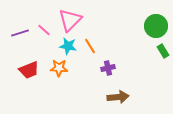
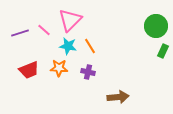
green rectangle: rotated 56 degrees clockwise
purple cross: moved 20 px left, 4 px down; rotated 24 degrees clockwise
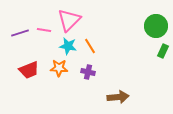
pink triangle: moved 1 px left
pink line: rotated 32 degrees counterclockwise
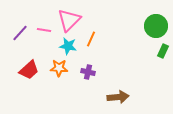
purple line: rotated 30 degrees counterclockwise
orange line: moved 1 px right, 7 px up; rotated 56 degrees clockwise
red trapezoid: rotated 20 degrees counterclockwise
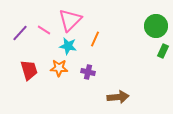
pink triangle: moved 1 px right
pink line: rotated 24 degrees clockwise
orange line: moved 4 px right
red trapezoid: rotated 65 degrees counterclockwise
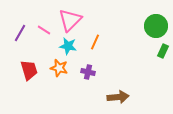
purple line: rotated 12 degrees counterclockwise
orange line: moved 3 px down
orange star: rotated 12 degrees clockwise
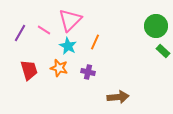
cyan star: rotated 18 degrees clockwise
green rectangle: rotated 72 degrees counterclockwise
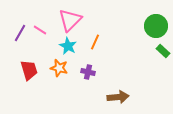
pink line: moved 4 px left
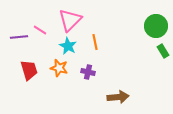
purple line: moved 1 px left, 4 px down; rotated 54 degrees clockwise
orange line: rotated 35 degrees counterclockwise
green rectangle: rotated 16 degrees clockwise
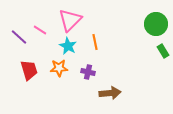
green circle: moved 2 px up
purple line: rotated 48 degrees clockwise
orange star: rotated 18 degrees counterclockwise
brown arrow: moved 8 px left, 4 px up
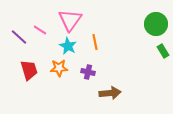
pink triangle: rotated 10 degrees counterclockwise
